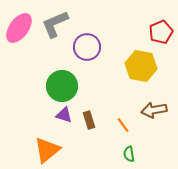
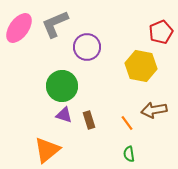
orange line: moved 4 px right, 2 px up
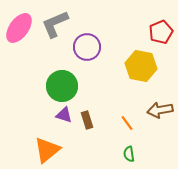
brown arrow: moved 6 px right
brown rectangle: moved 2 px left
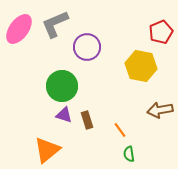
pink ellipse: moved 1 px down
orange line: moved 7 px left, 7 px down
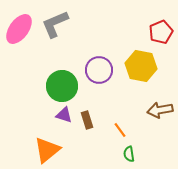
purple circle: moved 12 px right, 23 px down
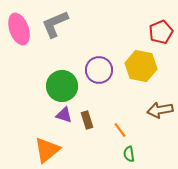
pink ellipse: rotated 56 degrees counterclockwise
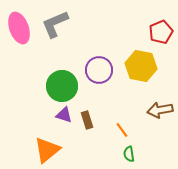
pink ellipse: moved 1 px up
orange line: moved 2 px right
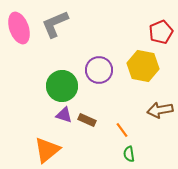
yellow hexagon: moved 2 px right
brown rectangle: rotated 48 degrees counterclockwise
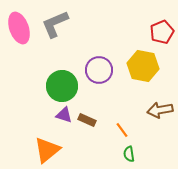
red pentagon: moved 1 px right
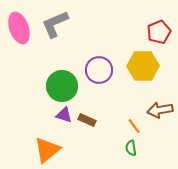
red pentagon: moved 3 px left
yellow hexagon: rotated 12 degrees counterclockwise
orange line: moved 12 px right, 4 px up
green semicircle: moved 2 px right, 6 px up
